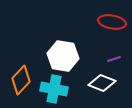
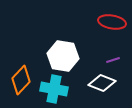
purple line: moved 1 px left, 1 px down
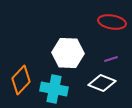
white hexagon: moved 5 px right, 3 px up; rotated 8 degrees counterclockwise
purple line: moved 2 px left, 1 px up
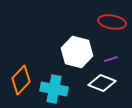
white hexagon: moved 9 px right, 1 px up; rotated 12 degrees clockwise
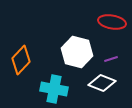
orange diamond: moved 20 px up
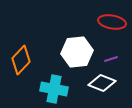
white hexagon: rotated 20 degrees counterclockwise
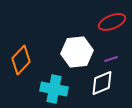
red ellipse: rotated 32 degrees counterclockwise
white diamond: rotated 44 degrees counterclockwise
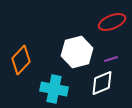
white hexagon: rotated 8 degrees counterclockwise
